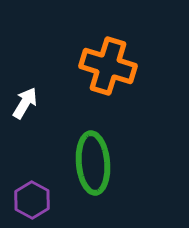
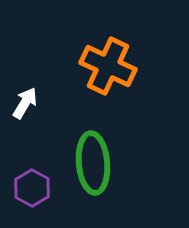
orange cross: rotated 8 degrees clockwise
purple hexagon: moved 12 px up
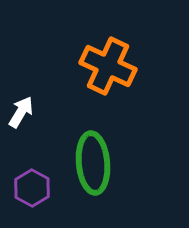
white arrow: moved 4 px left, 9 px down
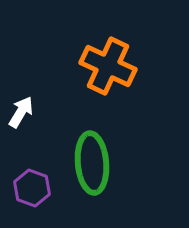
green ellipse: moved 1 px left
purple hexagon: rotated 9 degrees counterclockwise
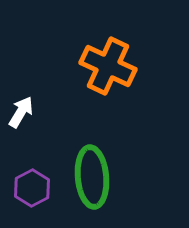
green ellipse: moved 14 px down
purple hexagon: rotated 12 degrees clockwise
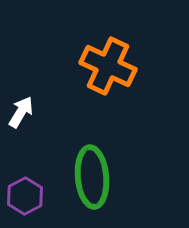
purple hexagon: moved 7 px left, 8 px down
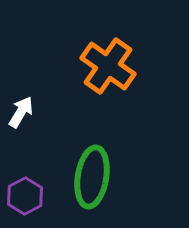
orange cross: rotated 10 degrees clockwise
green ellipse: rotated 14 degrees clockwise
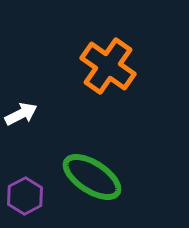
white arrow: moved 2 px down; rotated 32 degrees clockwise
green ellipse: rotated 66 degrees counterclockwise
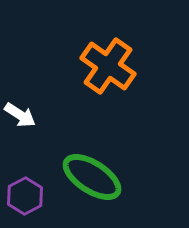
white arrow: moved 1 px left, 1 px down; rotated 60 degrees clockwise
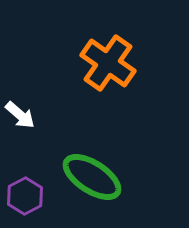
orange cross: moved 3 px up
white arrow: rotated 8 degrees clockwise
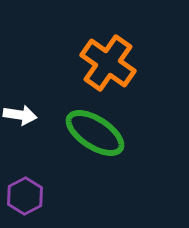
white arrow: rotated 32 degrees counterclockwise
green ellipse: moved 3 px right, 44 px up
